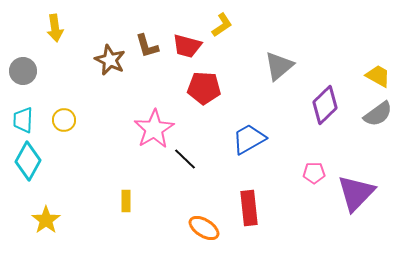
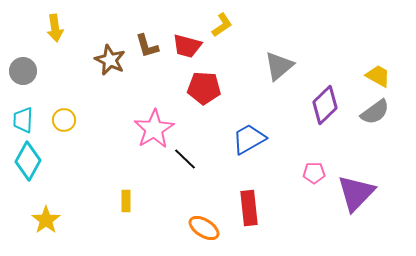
gray semicircle: moved 3 px left, 2 px up
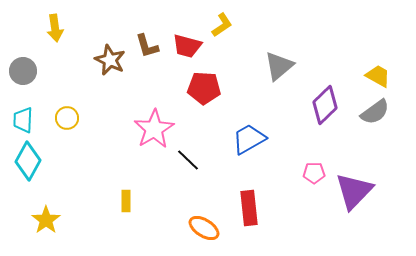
yellow circle: moved 3 px right, 2 px up
black line: moved 3 px right, 1 px down
purple triangle: moved 2 px left, 2 px up
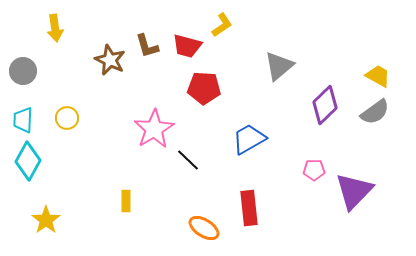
pink pentagon: moved 3 px up
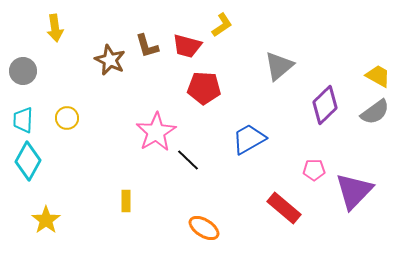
pink star: moved 2 px right, 3 px down
red rectangle: moved 35 px right; rotated 44 degrees counterclockwise
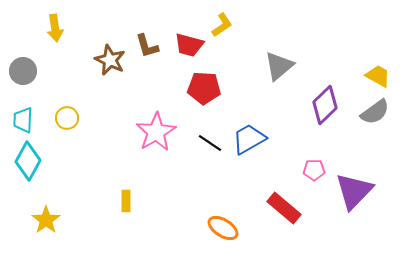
red trapezoid: moved 2 px right, 1 px up
black line: moved 22 px right, 17 px up; rotated 10 degrees counterclockwise
orange ellipse: moved 19 px right
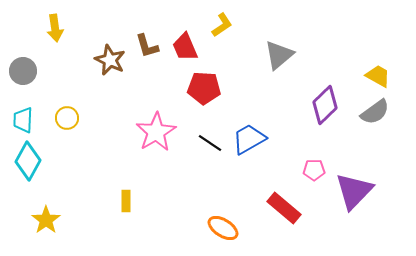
red trapezoid: moved 4 px left, 2 px down; rotated 52 degrees clockwise
gray triangle: moved 11 px up
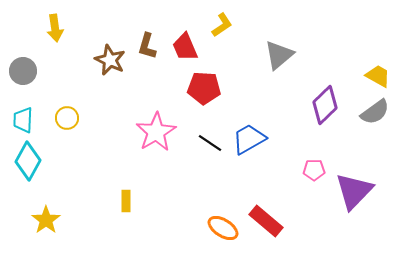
brown L-shape: rotated 32 degrees clockwise
red rectangle: moved 18 px left, 13 px down
